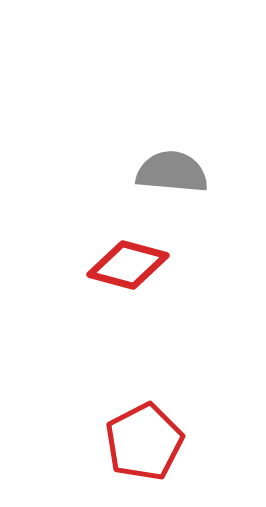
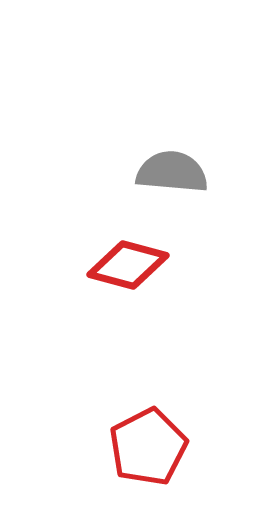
red pentagon: moved 4 px right, 5 px down
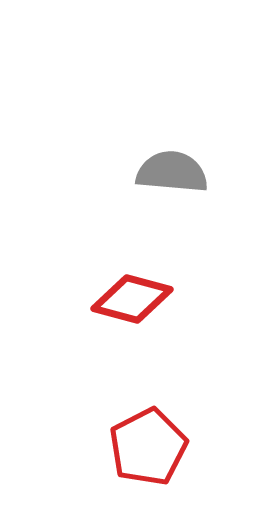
red diamond: moved 4 px right, 34 px down
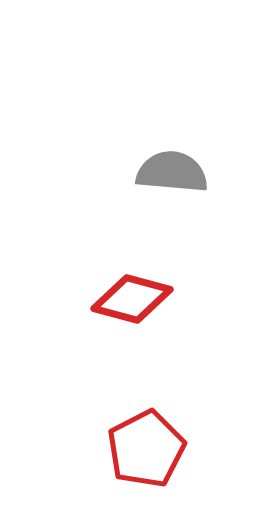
red pentagon: moved 2 px left, 2 px down
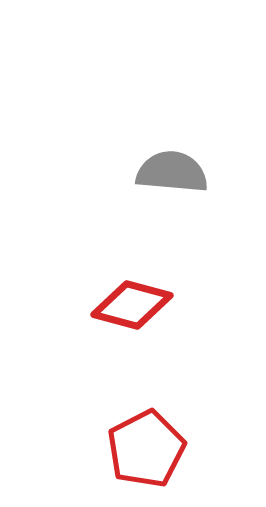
red diamond: moved 6 px down
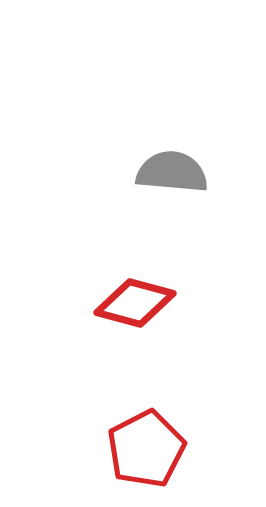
red diamond: moved 3 px right, 2 px up
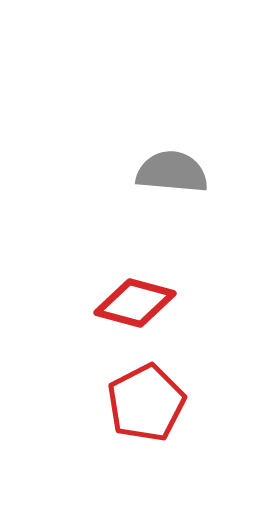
red pentagon: moved 46 px up
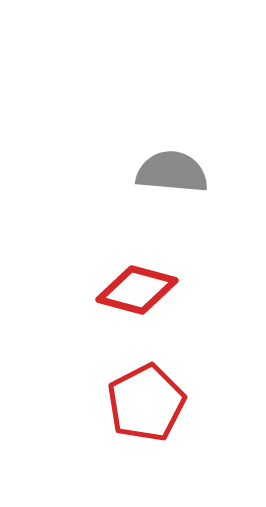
red diamond: moved 2 px right, 13 px up
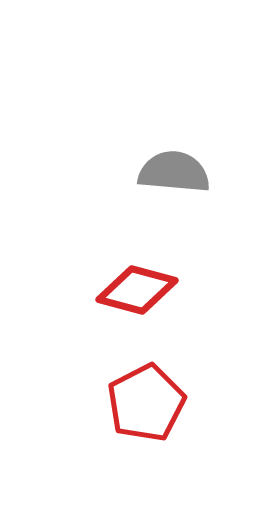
gray semicircle: moved 2 px right
